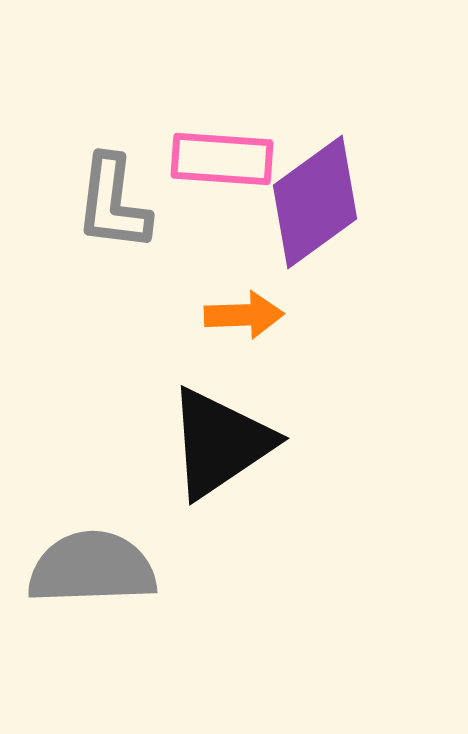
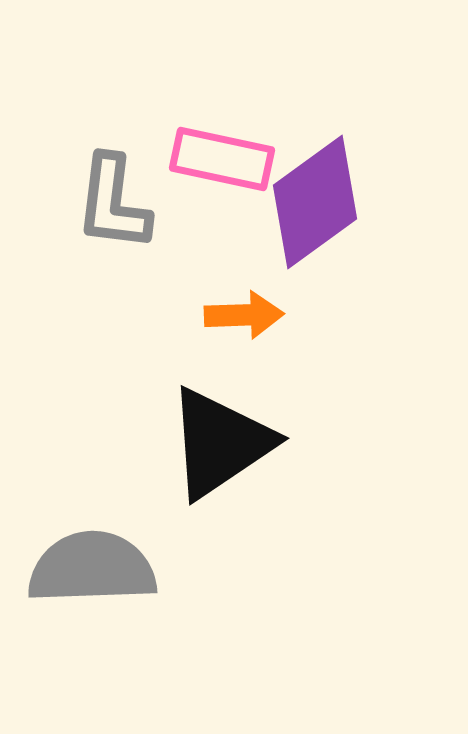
pink rectangle: rotated 8 degrees clockwise
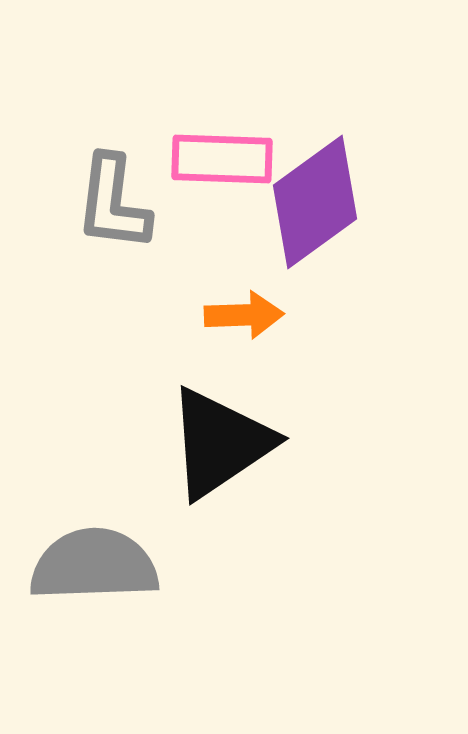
pink rectangle: rotated 10 degrees counterclockwise
gray semicircle: moved 2 px right, 3 px up
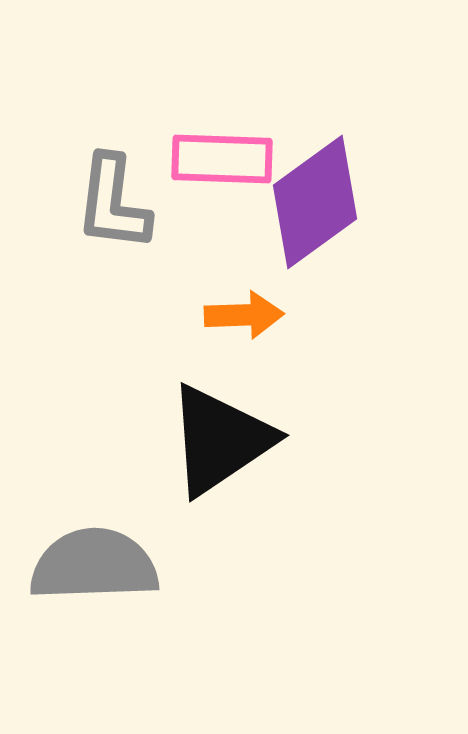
black triangle: moved 3 px up
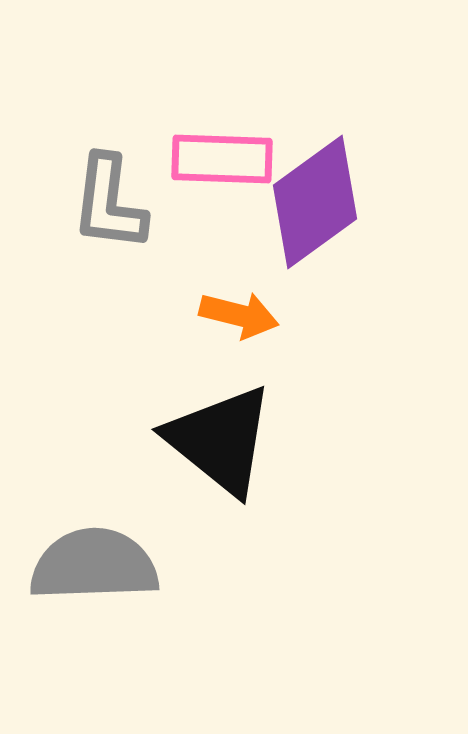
gray L-shape: moved 4 px left
orange arrow: moved 5 px left; rotated 16 degrees clockwise
black triangle: rotated 47 degrees counterclockwise
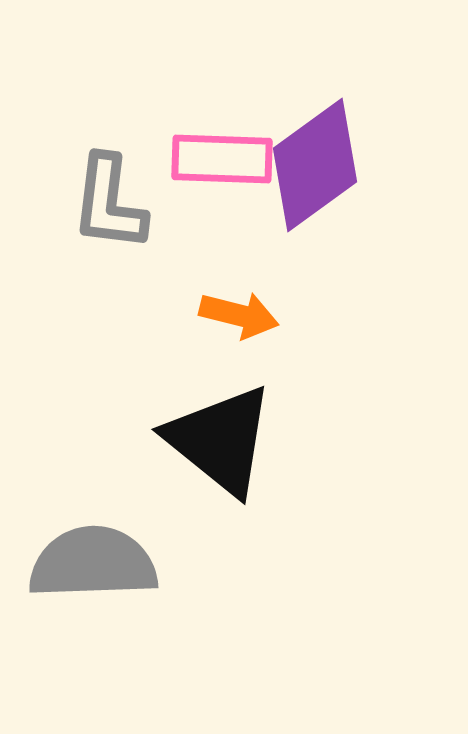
purple diamond: moved 37 px up
gray semicircle: moved 1 px left, 2 px up
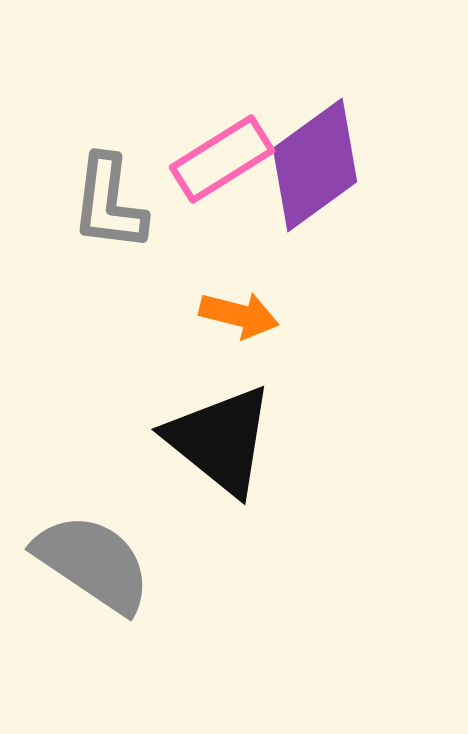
pink rectangle: rotated 34 degrees counterclockwise
gray semicircle: rotated 36 degrees clockwise
